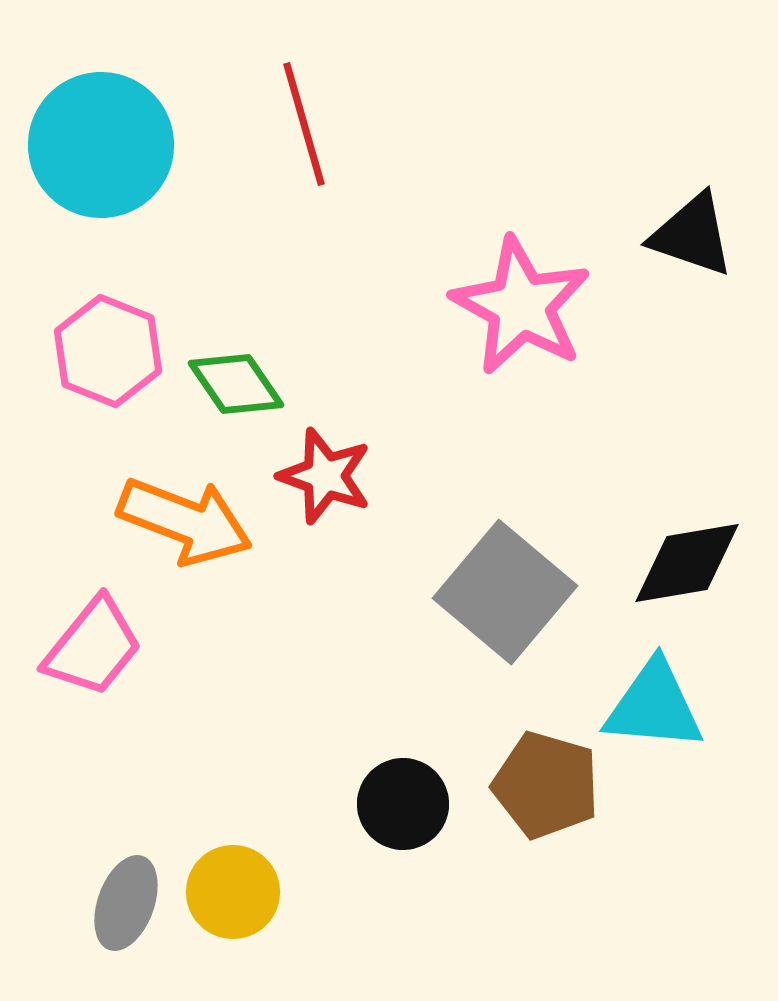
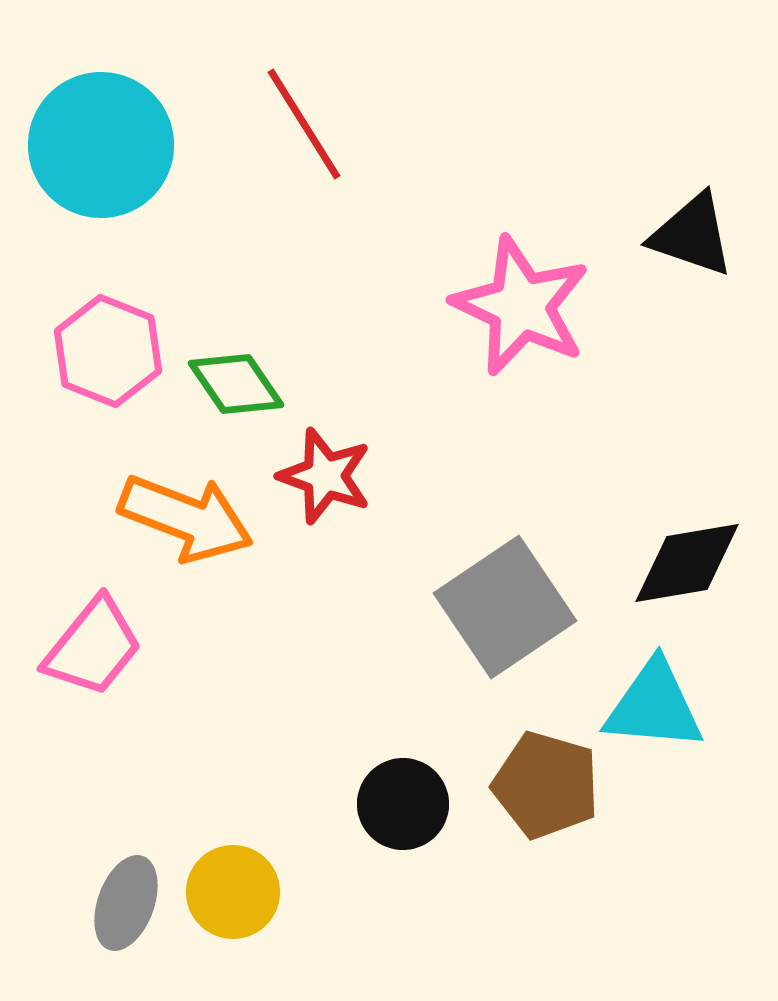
red line: rotated 16 degrees counterclockwise
pink star: rotated 4 degrees counterclockwise
orange arrow: moved 1 px right, 3 px up
gray square: moved 15 px down; rotated 16 degrees clockwise
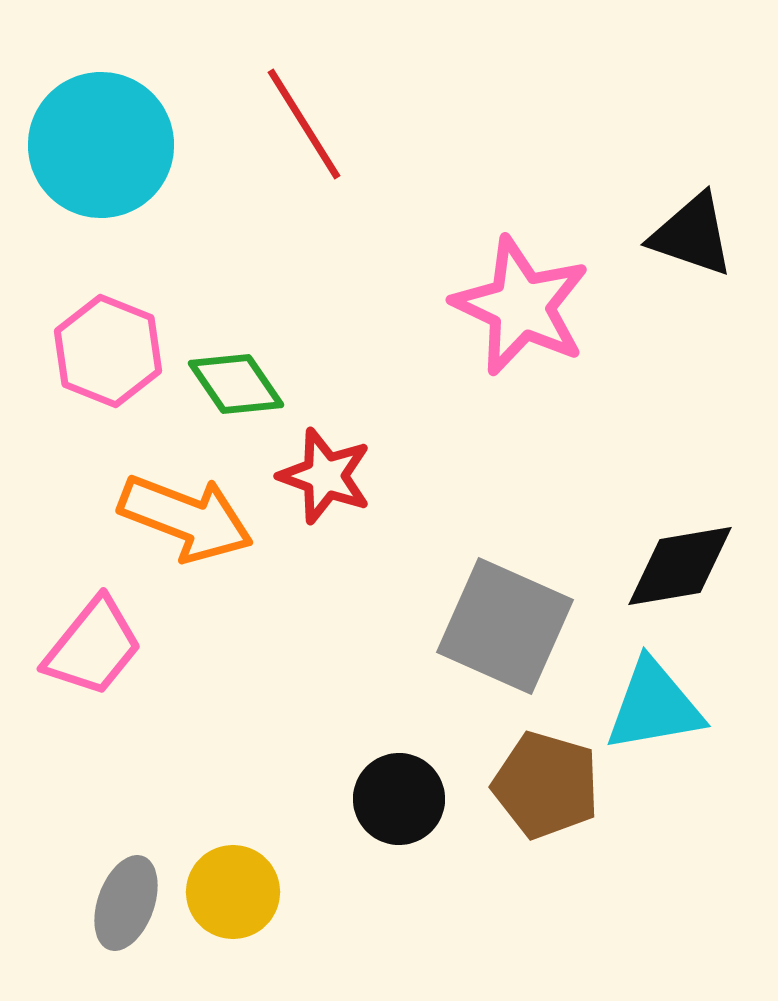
black diamond: moved 7 px left, 3 px down
gray square: moved 19 px down; rotated 32 degrees counterclockwise
cyan triangle: rotated 15 degrees counterclockwise
black circle: moved 4 px left, 5 px up
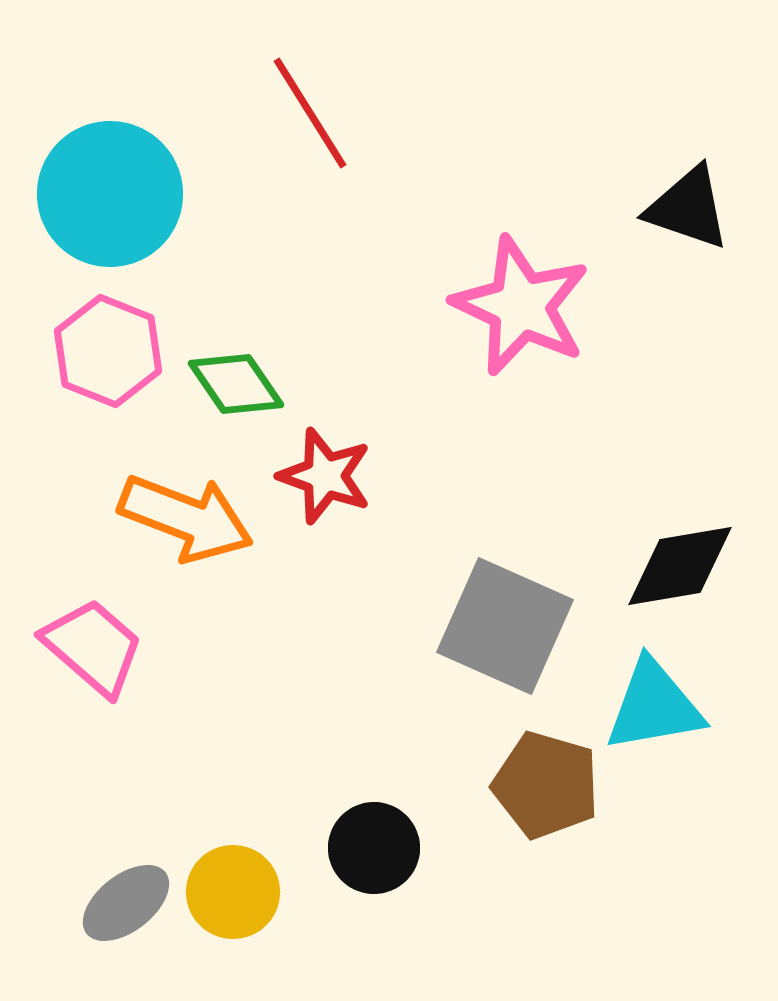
red line: moved 6 px right, 11 px up
cyan circle: moved 9 px right, 49 px down
black triangle: moved 4 px left, 27 px up
pink trapezoid: rotated 88 degrees counterclockwise
black circle: moved 25 px left, 49 px down
gray ellipse: rotated 32 degrees clockwise
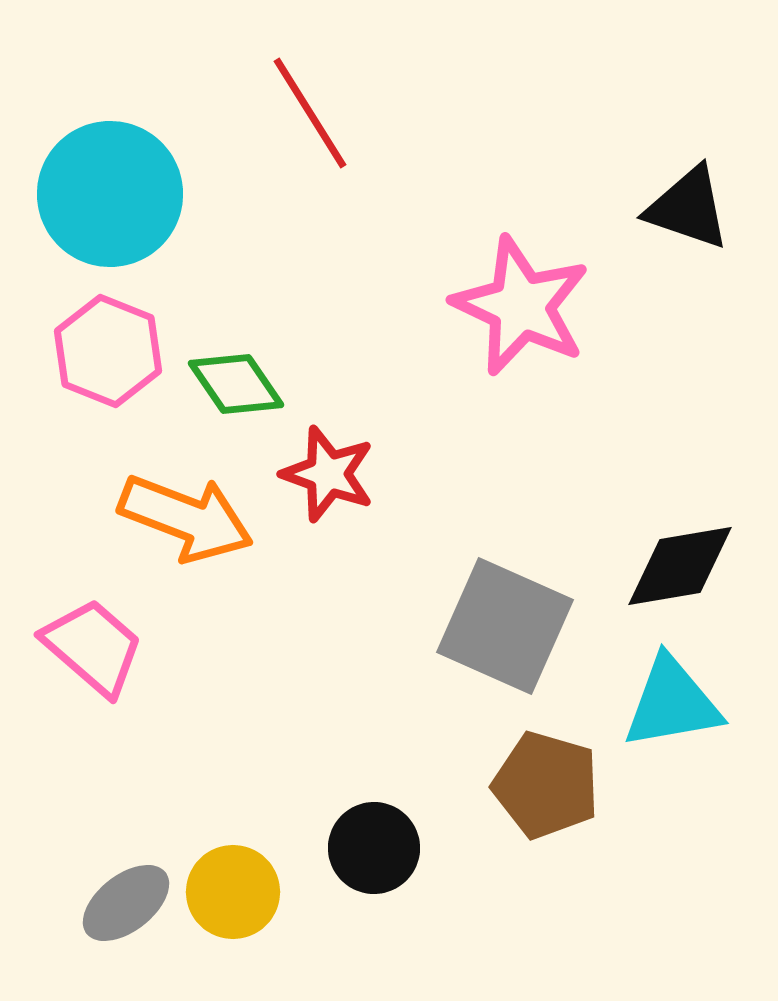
red star: moved 3 px right, 2 px up
cyan triangle: moved 18 px right, 3 px up
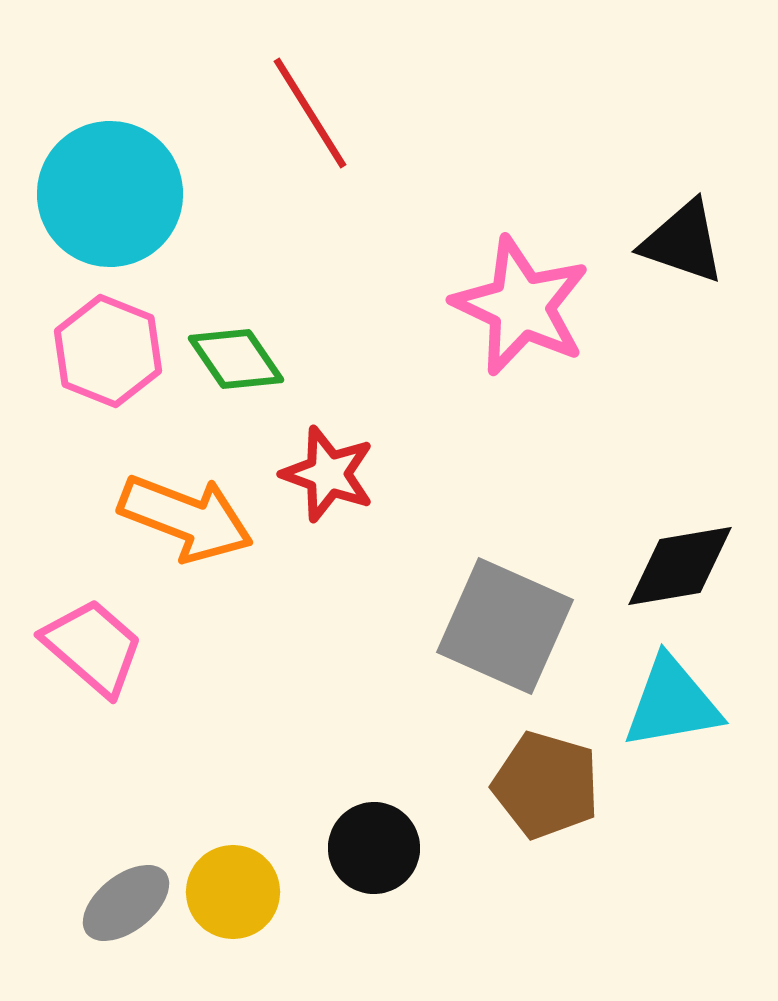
black triangle: moved 5 px left, 34 px down
green diamond: moved 25 px up
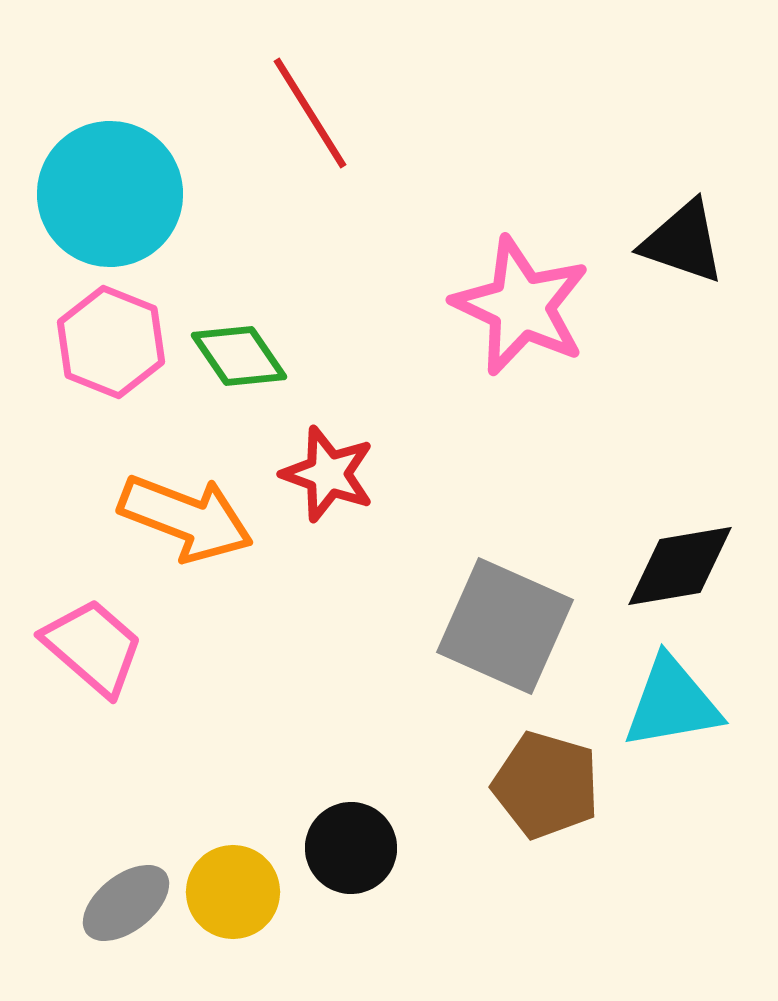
pink hexagon: moved 3 px right, 9 px up
green diamond: moved 3 px right, 3 px up
black circle: moved 23 px left
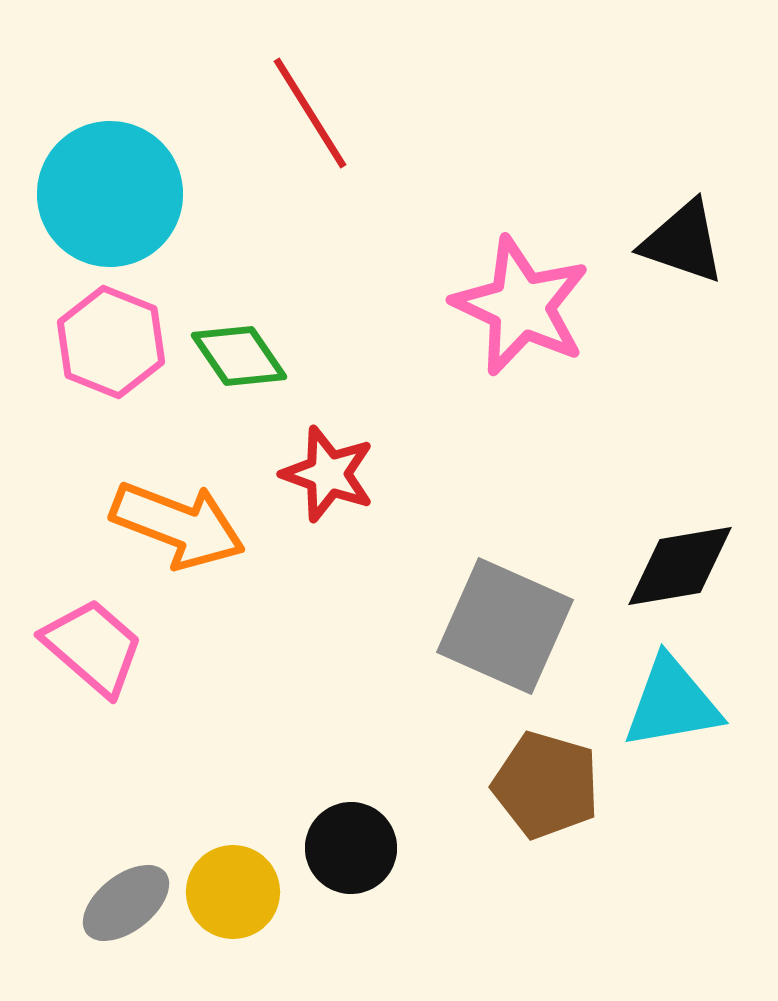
orange arrow: moved 8 px left, 7 px down
